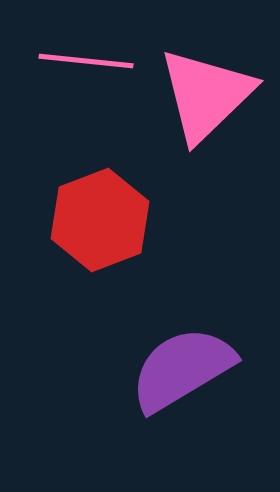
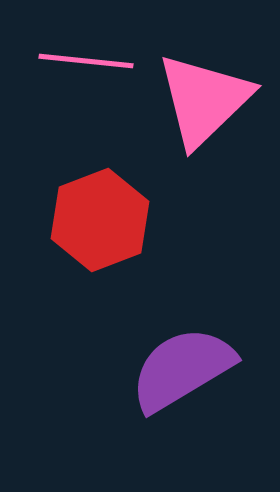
pink triangle: moved 2 px left, 5 px down
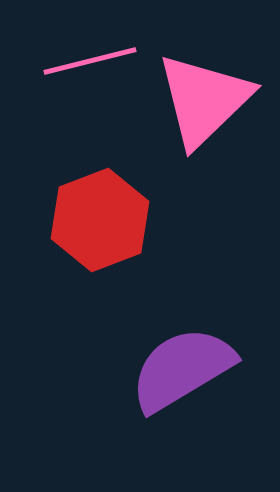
pink line: moved 4 px right; rotated 20 degrees counterclockwise
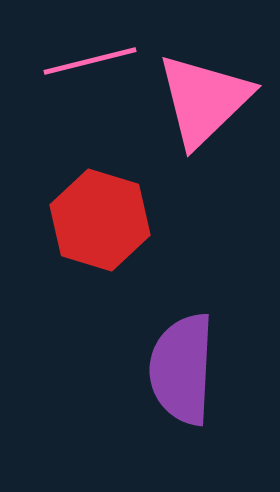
red hexagon: rotated 22 degrees counterclockwise
purple semicircle: rotated 56 degrees counterclockwise
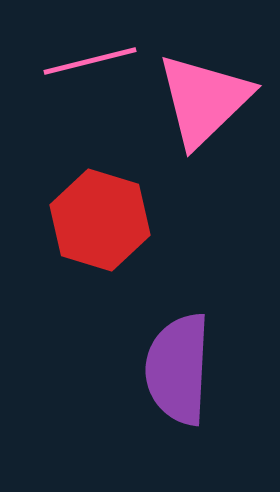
purple semicircle: moved 4 px left
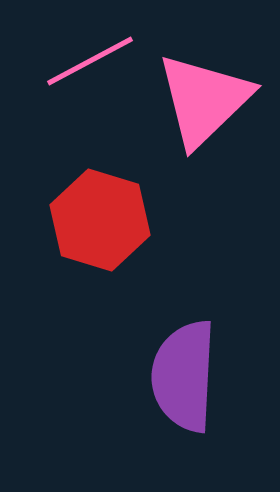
pink line: rotated 14 degrees counterclockwise
purple semicircle: moved 6 px right, 7 px down
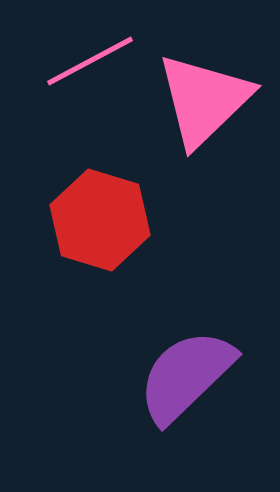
purple semicircle: moved 2 px right; rotated 43 degrees clockwise
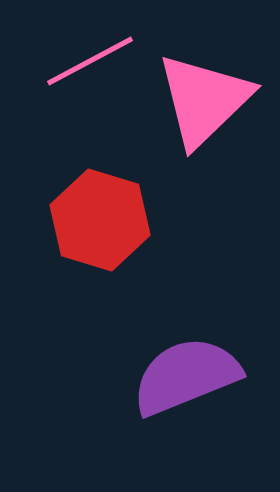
purple semicircle: rotated 22 degrees clockwise
